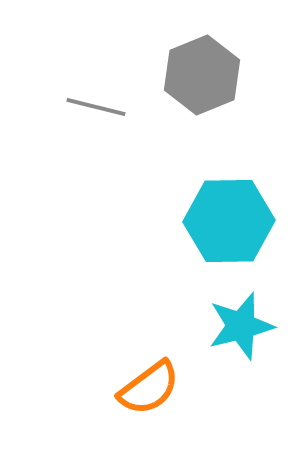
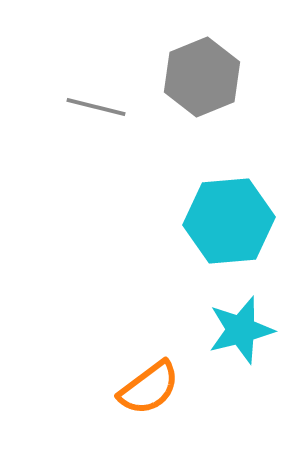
gray hexagon: moved 2 px down
cyan hexagon: rotated 4 degrees counterclockwise
cyan star: moved 4 px down
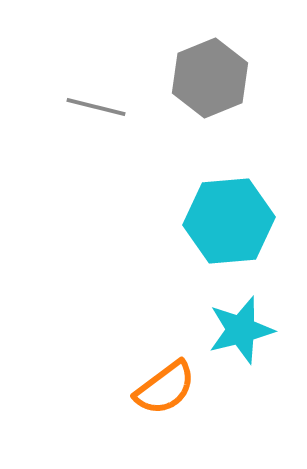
gray hexagon: moved 8 px right, 1 px down
orange semicircle: moved 16 px right
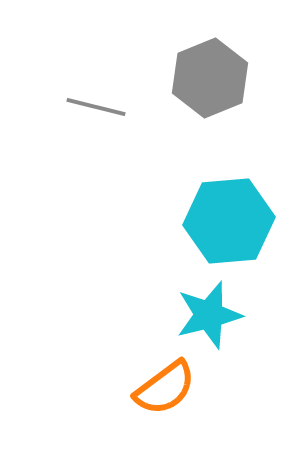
cyan star: moved 32 px left, 15 px up
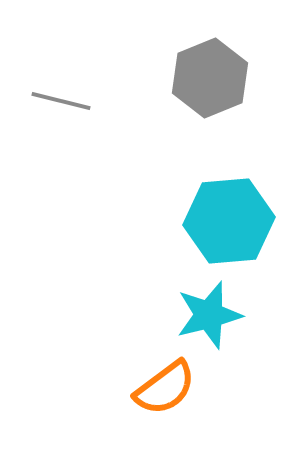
gray line: moved 35 px left, 6 px up
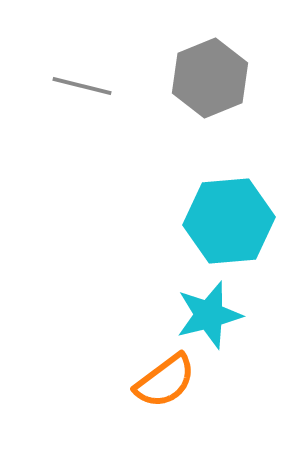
gray line: moved 21 px right, 15 px up
orange semicircle: moved 7 px up
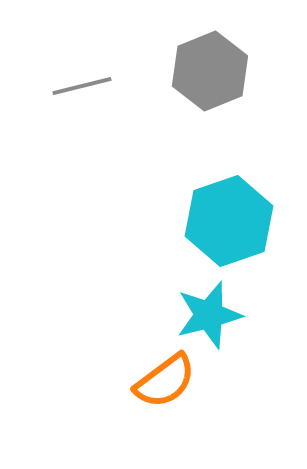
gray hexagon: moved 7 px up
gray line: rotated 28 degrees counterclockwise
cyan hexagon: rotated 14 degrees counterclockwise
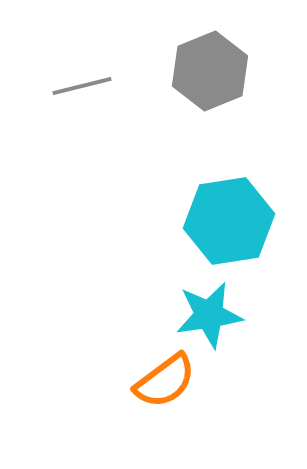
cyan hexagon: rotated 10 degrees clockwise
cyan star: rotated 6 degrees clockwise
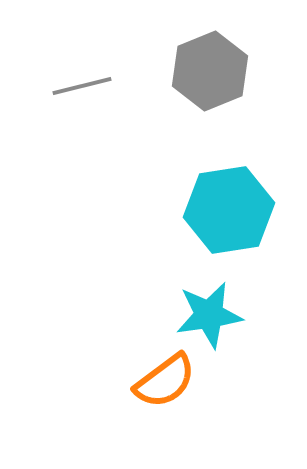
cyan hexagon: moved 11 px up
